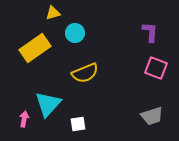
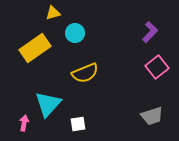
purple L-shape: rotated 40 degrees clockwise
pink square: moved 1 px right, 1 px up; rotated 30 degrees clockwise
pink arrow: moved 4 px down
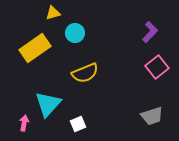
white square: rotated 14 degrees counterclockwise
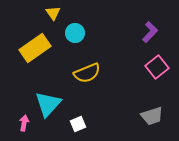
yellow triangle: rotated 49 degrees counterclockwise
yellow semicircle: moved 2 px right
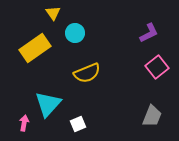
purple L-shape: moved 1 px left, 1 px down; rotated 20 degrees clockwise
gray trapezoid: rotated 50 degrees counterclockwise
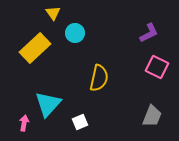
yellow rectangle: rotated 8 degrees counterclockwise
pink square: rotated 25 degrees counterclockwise
yellow semicircle: moved 12 px right, 5 px down; rotated 56 degrees counterclockwise
white square: moved 2 px right, 2 px up
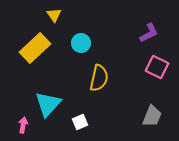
yellow triangle: moved 1 px right, 2 px down
cyan circle: moved 6 px right, 10 px down
pink arrow: moved 1 px left, 2 px down
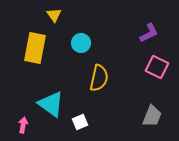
yellow rectangle: rotated 36 degrees counterclockwise
cyan triangle: moved 3 px right; rotated 36 degrees counterclockwise
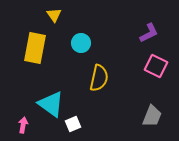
pink square: moved 1 px left, 1 px up
white square: moved 7 px left, 2 px down
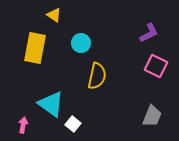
yellow triangle: rotated 21 degrees counterclockwise
yellow semicircle: moved 2 px left, 2 px up
white square: rotated 28 degrees counterclockwise
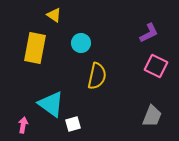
white square: rotated 35 degrees clockwise
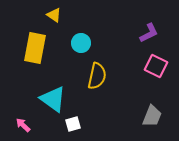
cyan triangle: moved 2 px right, 5 px up
pink arrow: rotated 56 degrees counterclockwise
